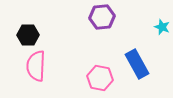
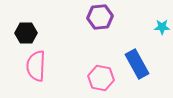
purple hexagon: moved 2 px left
cyan star: rotated 21 degrees counterclockwise
black hexagon: moved 2 px left, 2 px up
pink hexagon: moved 1 px right
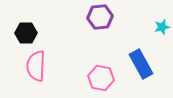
cyan star: rotated 14 degrees counterclockwise
blue rectangle: moved 4 px right
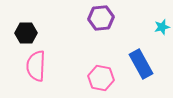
purple hexagon: moved 1 px right, 1 px down
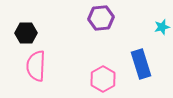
blue rectangle: rotated 12 degrees clockwise
pink hexagon: moved 2 px right, 1 px down; rotated 20 degrees clockwise
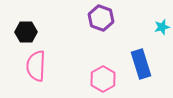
purple hexagon: rotated 25 degrees clockwise
black hexagon: moved 1 px up
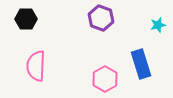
cyan star: moved 4 px left, 2 px up
black hexagon: moved 13 px up
pink hexagon: moved 2 px right
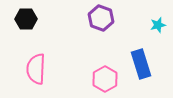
pink semicircle: moved 3 px down
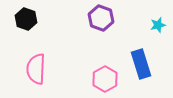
black hexagon: rotated 20 degrees clockwise
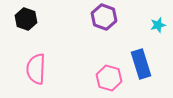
purple hexagon: moved 3 px right, 1 px up
pink hexagon: moved 4 px right, 1 px up; rotated 15 degrees counterclockwise
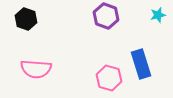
purple hexagon: moved 2 px right, 1 px up
cyan star: moved 10 px up
pink semicircle: rotated 88 degrees counterclockwise
